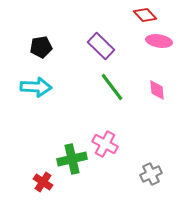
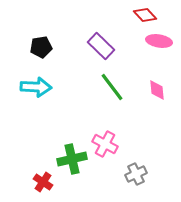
gray cross: moved 15 px left
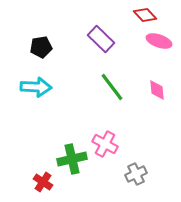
pink ellipse: rotated 10 degrees clockwise
purple rectangle: moved 7 px up
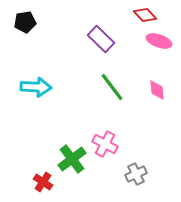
black pentagon: moved 16 px left, 25 px up
green cross: rotated 24 degrees counterclockwise
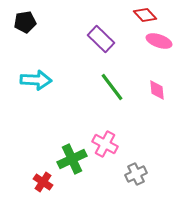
cyan arrow: moved 7 px up
green cross: rotated 12 degrees clockwise
